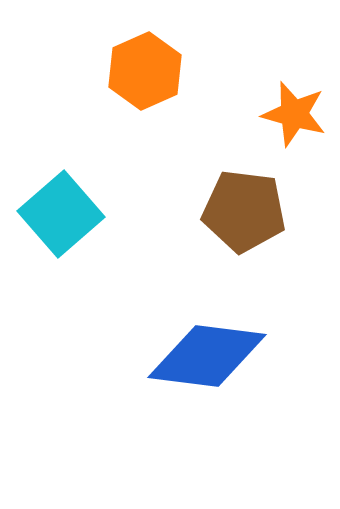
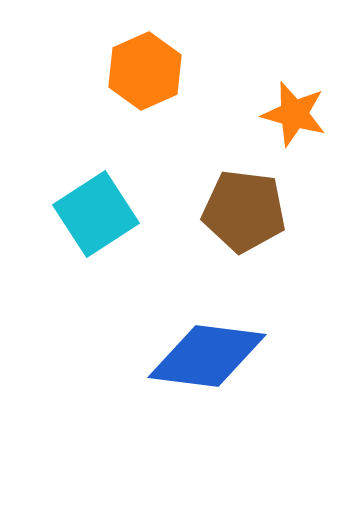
cyan square: moved 35 px right; rotated 8 degrees clockwise
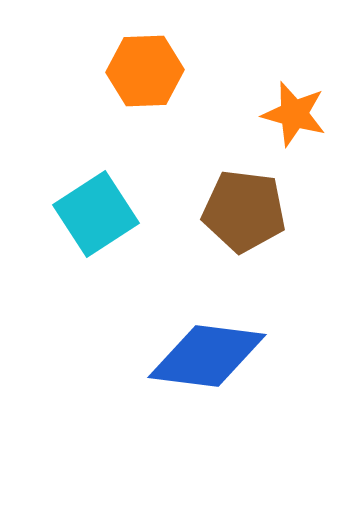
orange hexagon: rotated 22 degrees clockwise
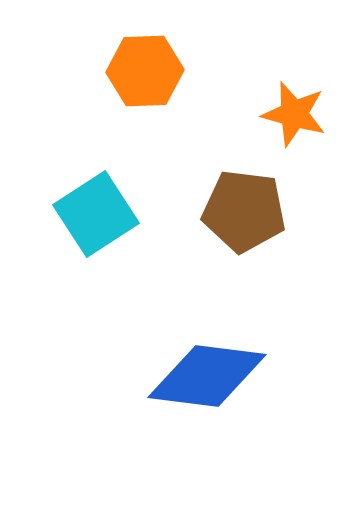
blue diamond: moved 20 px down
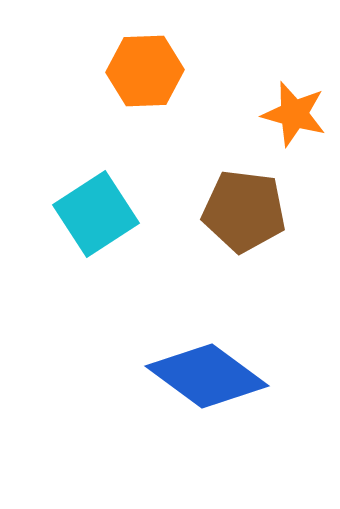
blue diamond: rotated 29 degrees clockwise
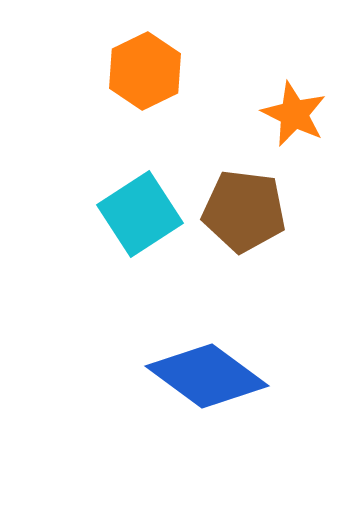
orange hexagon: rotated 24 degrees counterclockwise
orange star: rotated 10 degrees clockwise
cyan square: moved 44 px right
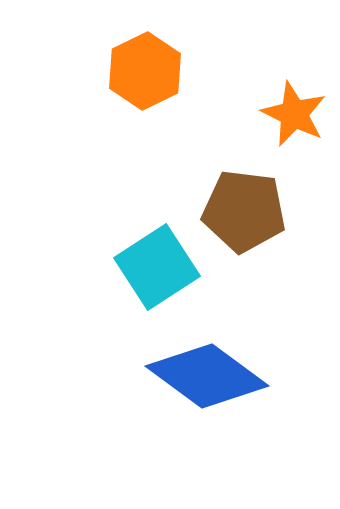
cyan square: moved 17 px right, 53 px down
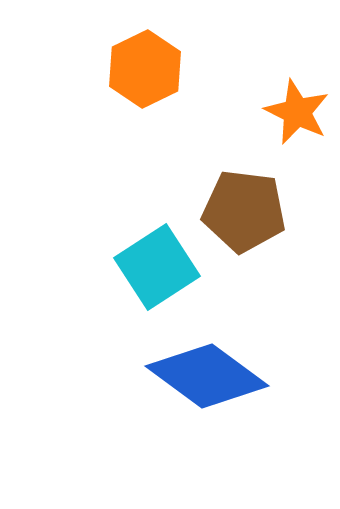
orange hexagon: moved 2 px up
orange star: moved 3 px right, 2 px up
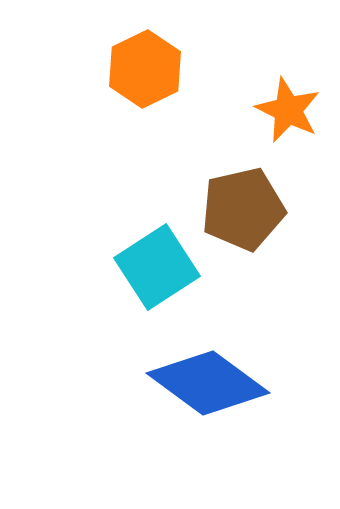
orange star: moved 9 px left, 2 px up
brown pentagon: moved 1 px left, 2 px up; rotated 20 degrees counterclockwise
blue diamond: moved 1 px right, 7 px down
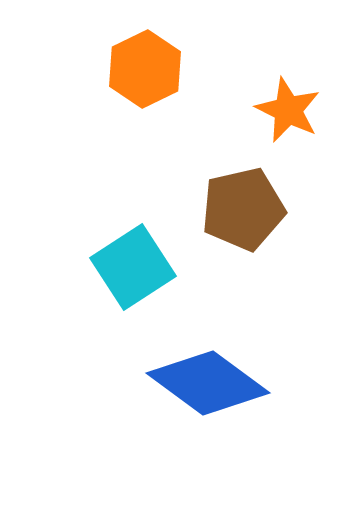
cyan square: moved 24 px left
